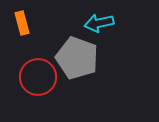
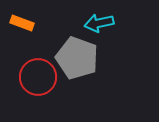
orange rectangle: rotated 55 degrees counterclockwise
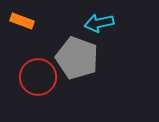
orange rectangle: moved 2 px up
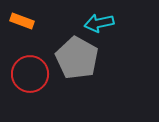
gray pentagon: rotated 9 degrees clockwise
red circle: moved 8 px left, 3 px up
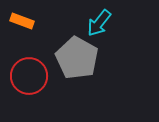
cyan arrow: rotated 40 degrees counterclockwise
red circle: moved 1 px left, 2 px down
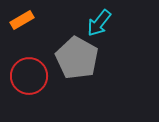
orange rectangle: moved 1 px up; rotated 50 degrees counterclockwise
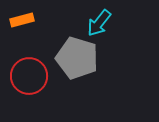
orange rectangle: rotated 15 degrees clockwise
gray pentagon: rotated 12 degrees counterclockwise
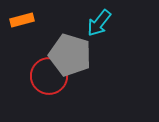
gray pentagon: moved 7 px left, 3 px up
red circle: moved 20 px right
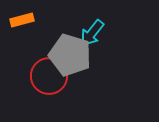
cyan arrow: moved 7 px left, 10 px down
